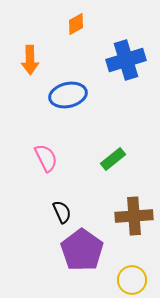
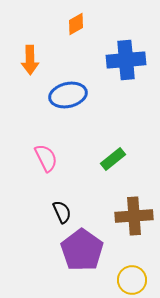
blue cross: rotated 12 degrees clockwise
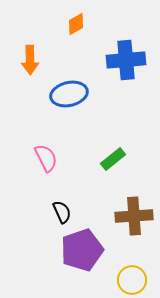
blue ellipse: moved 1 px right, 1 px up
purple pentagon: rotated 18 degrees clockwise
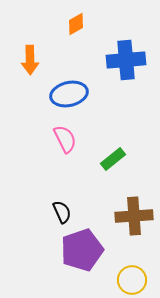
pink semicircle: moved 19 px right, 19 px up
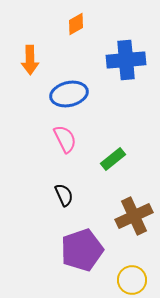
black semicircle: moved 2 px right, 17 px up
brown cross: rotated 21 degrees counterclockwise
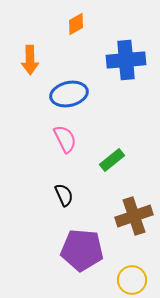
green rectangle: moved 1 px left, 1 px down
brown cross: rotated 6 degrees clockwise
purple pentagon: rotated 24 degrees clockwise
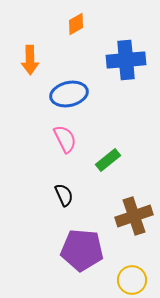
green rectangle: moved 4 px left
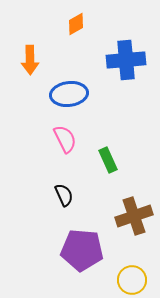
blue ellipse: rotated 6 degrees clockwise
green rectangle: rotated 75 degrees counterclockwise
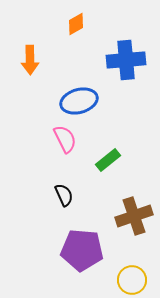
blue ellipse: moved 10 px right, 7 px down; rotated 9 degrees counterclockwise
green rectangle: rotated 75 degrees clockwise
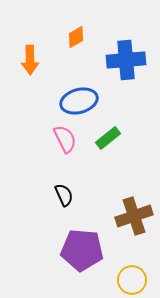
orange diamond: moved 13 px down
green rectangle: moved 22 px up
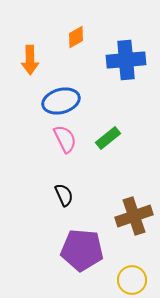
blue ellipse: moved 18 px left
